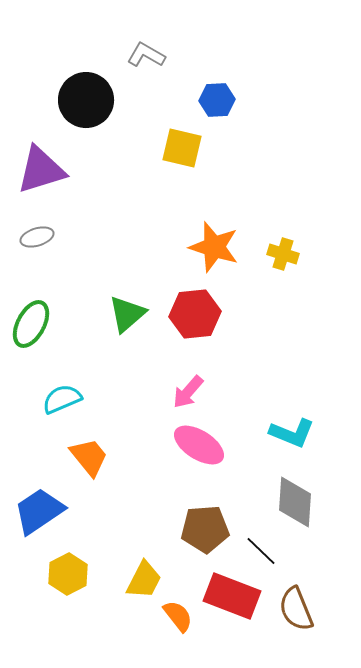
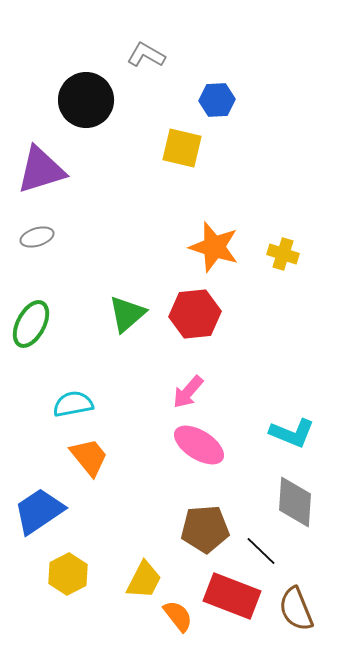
cyan semicircle: moved 11 px right, 5 px down; rotated 12 degrees clockwise
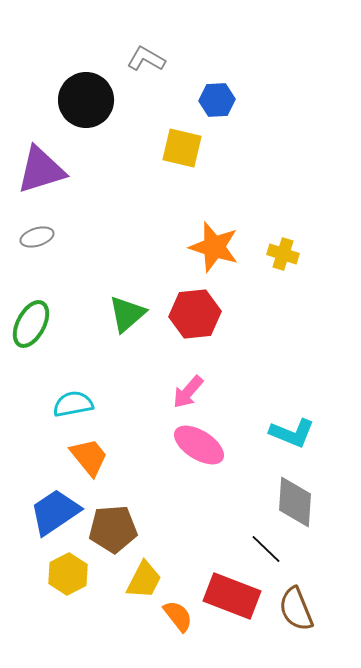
gray L-shape: moved 4 px down
blue trapezoid: moved 16 px right, 1 px down
brown pentagon: moved 92 px left
black line: moved 5 px right, 2 px up
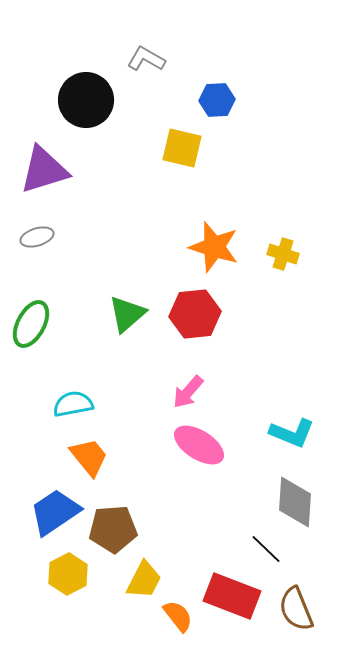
purple triangle: moved 3 px right
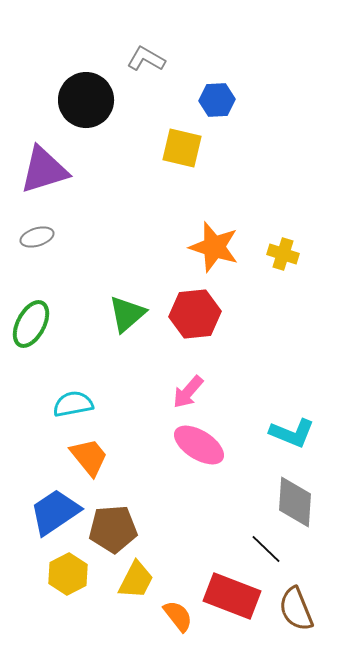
yellow trapezoid: moved 8 px left
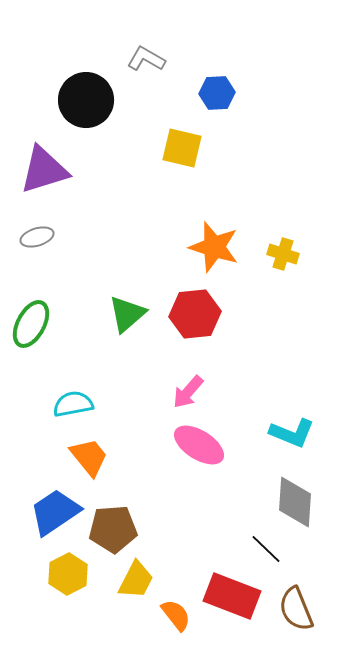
blue hexagon: moved 7 px up
orange semicircle: moved 2 px left, 1 px up
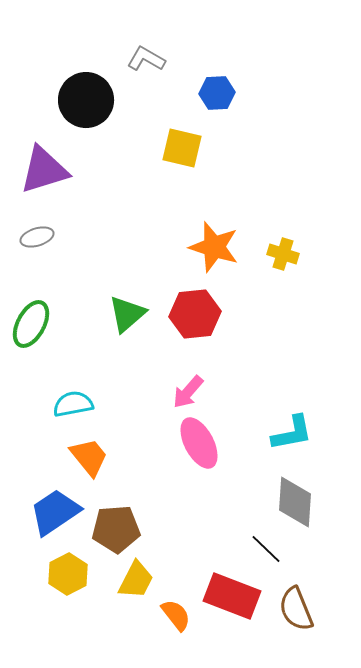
cyan L-shape: rotated 33 degrees counterclockwise
pink ellipse: moved 2 px up; rotated 30 degrees clockwise
brown pentagon: moved 3 px right
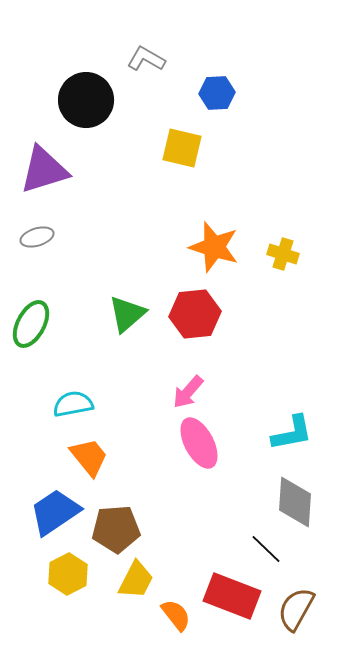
brown semicircle: rotated 51 degrees clockwise
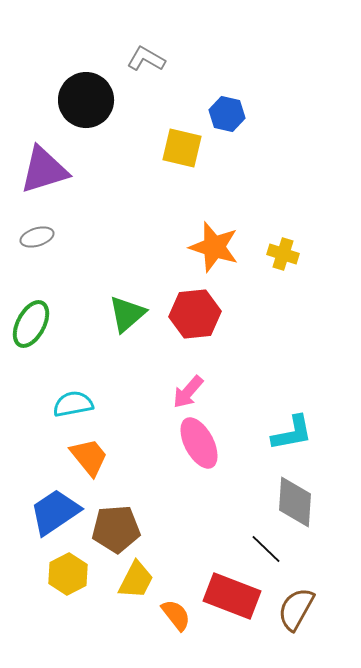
blue hexagon: moved 10 px right, 21 px down; rotated 16 degrees clockwise
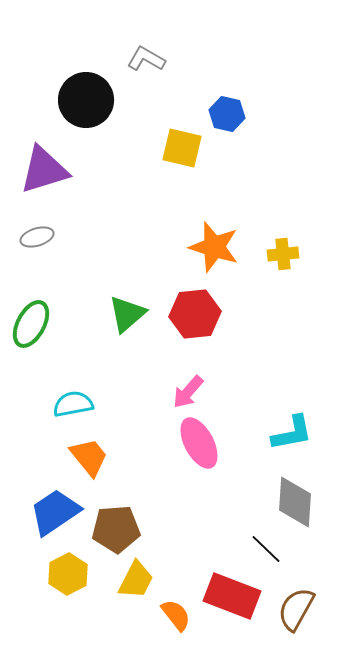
yellow cross: rotated 24 degrees counterclockwise
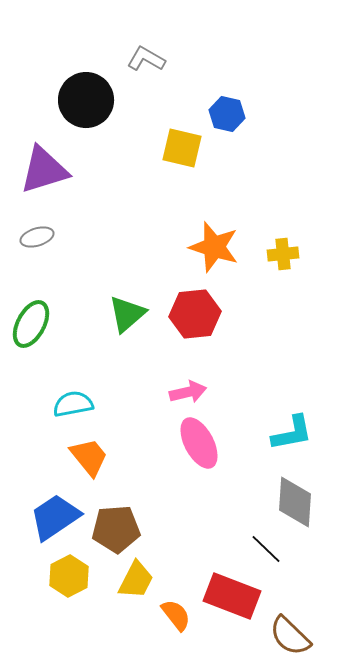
pink arrow: rotated 144 degrees counterclockwise
blue trapezoid: moved 5 px down
yellow hexagon: moved 1 px right, 2 px down
brown semicircle: moved 6 px left, 27 px down; rotated 75 degrees counterclockwise
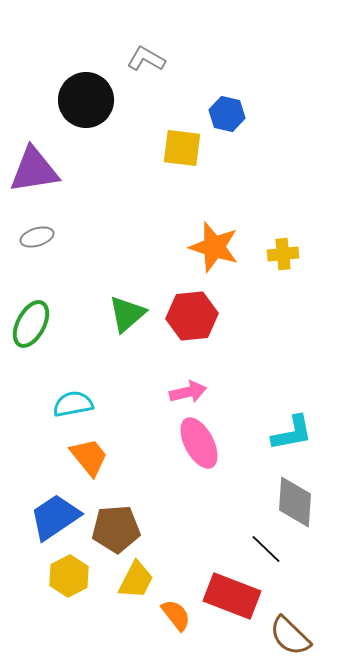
yellow square: rotated 6 degrees counterclockwise
purple triangle: moved 10 px left; rotated 8 degrees clockwise
red hexagon: moved 3 px left, 2 px down
